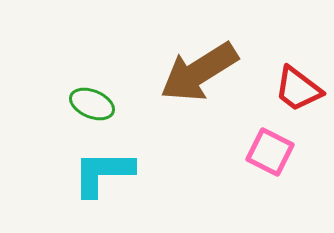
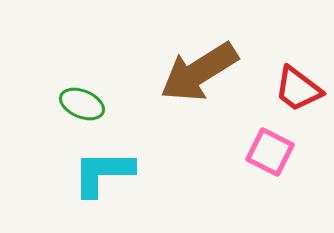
green ellipse: moved 10 px left
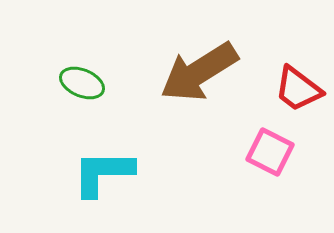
green ellipse: moved 21 px up
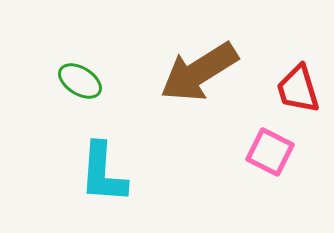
green ellipse: moved 2 px left, 2 px up; rotated 9 degrees clockwise
red trapezoid: rotated 36 degrees clockwise
cyan L-shape: rotated 86 degrees counterclockwise
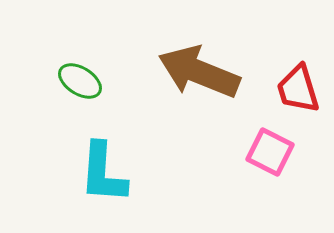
brown arrow: rotated 54 degrees clockwise
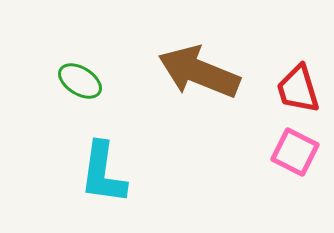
pink square: moved 25 px right
cyan L-shape: rotated 4 degrees clockwise
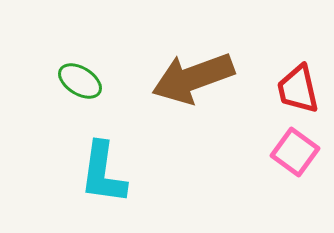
brown arrow: moved 6 px left, 6 px down; rotated 42 degrees counterclockwise
red trapezoid: rotated 4 degrees clockwise
pink square: rotated 9 degrees clockwise
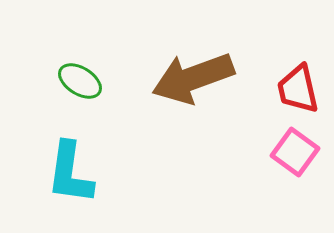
cyan L-shape: moved 33 px left
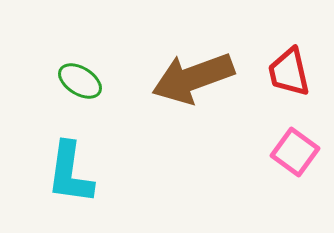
red trapezoid: moved 9 px left, 17 px up
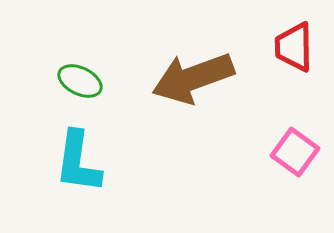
red trapezoid: moved 5 px right, 25 px up; rotated 12 degrees clockwise
green ellipse: rotated 6 degrees counterclockwise
cyan L-shape: moved 8 px right, 11 px up
